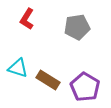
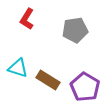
gray pentagon: moved 2 px left, 3 px down
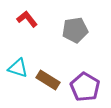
red L-shape: rotated 110 degrees clockwise
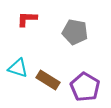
red L-shape: rotated 50 degrees counterclockwise
gray pentagon: moved 2 px down; rotated 20 degrees clockwise
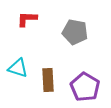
brown rectangle: rotated 55 degrees clockwise
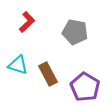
red L-shape: moved 3 px down; rotated 135 degrees clockwise
cyan triangle: moved 3 px up
brown rectangle: moved 6 px up; rotated 25 degrees counterclockwise
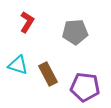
red L-shape: rotated 15 degrees counterclockwise
gray pentagon: rotated 15 degrees counterclockwise
purple pentagon: rotated 24 degrees counterclockwise
